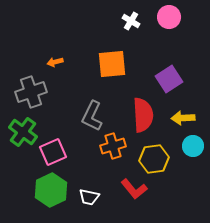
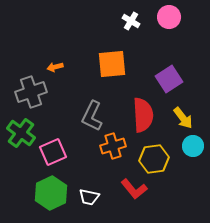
orange arrow: moved 5 px down
yellow arrow: rotated 125 degrees counterclockwise
green cross: moved 2 px left, 1 px down
green hexagon: moved 3 px down
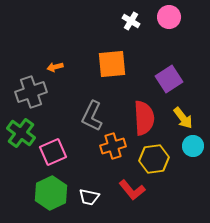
red semicircle: moved 1 px right, 3 px down
red L-shape: moved 2 px left, 1 px down
